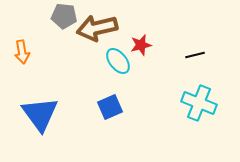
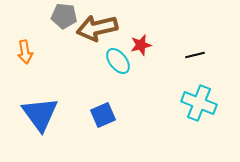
orange arrow: moved 3 px right
blue square: moved 7 px left, 8 px down
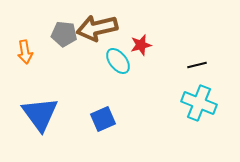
gray pentagon: moved 18 px down
black line: moved 2 px right, 10 px down
blue square: moved 4 px down
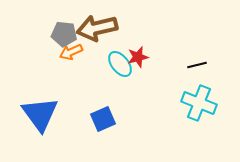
red star: moved 3 px left, 12 px down
orange arrow: moved 46 px right; rotated 75 degrees clockwise
cyan ellipse: moved 2 px right, 3 px down
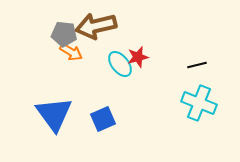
brown arrow: moved 1 px left, 2 px up
orange arrow: rotated 125 degrees counterclockwise
blue triangle: moved 14 px right
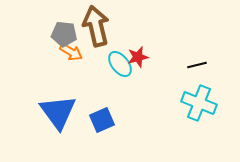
brown arrow: rotated 90 degrees clockwise
blue triangle: moved 4 px right, 2 px up
blue square: moved 1 px left, 1 px down
